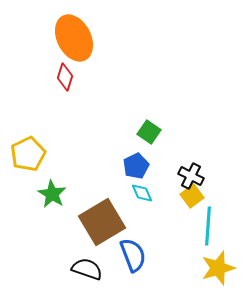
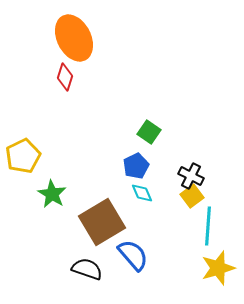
yellow pentagon: moved 5 px left, 2 px down
blue semicircle: rotated 20 degrees counterclockwise
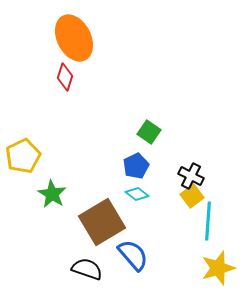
cyan diamond: moved 5 px left, 1 px down; rotated 30 degrees counterclockwise
cyan line: moved 5 px up
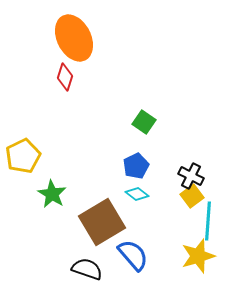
green square: moved 5 px left, 10 px up
yellow star: moved 20 px left, 12 px up
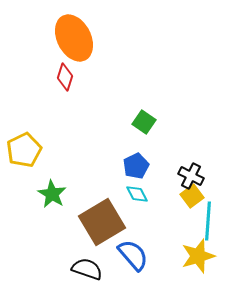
yellow pentagon: moved 1 px right, 6 px up
cyan diamond: rotated 25 degrees clockwise
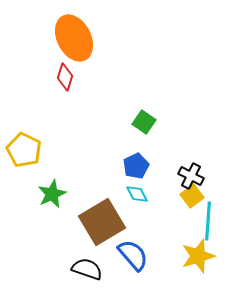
yellow pentagon: rotated 20 degrees counterclockwise
green star: rotated 16 degrees clockwise
